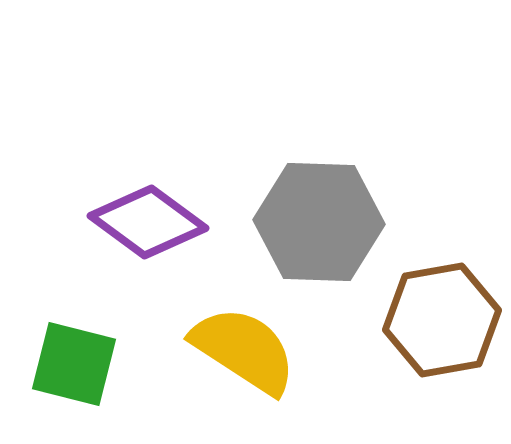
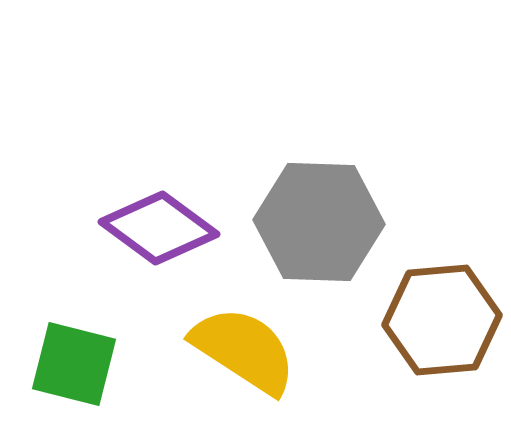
purple diamond: moved 11 px right, 6 px down
brown hexagon: rotated 5 degrees clockwise
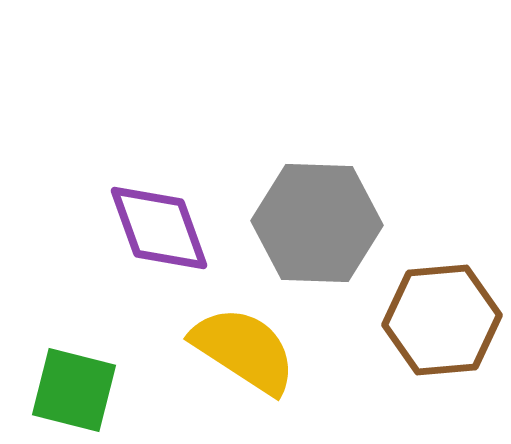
gray hexagon: moved 2 px left, 1 px down
purple diamond: rotated 34 degrees clockwise
green square: moved 26 px down
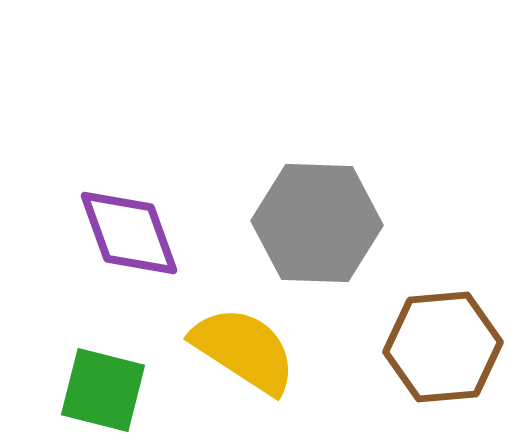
purple diamond: moved 30 px left, 5 px down
brown hexagon: moved 1 px right, 27 px down
green square: moved 29 px right
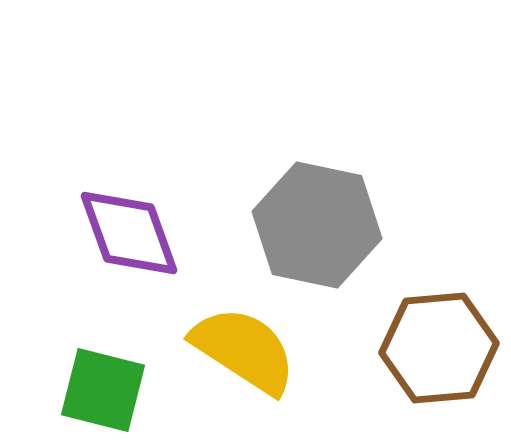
gray hexagon: moved 2 px down; rotated 10 degrees clockwise
brown hexagon: moved 4 px left, 1 px down
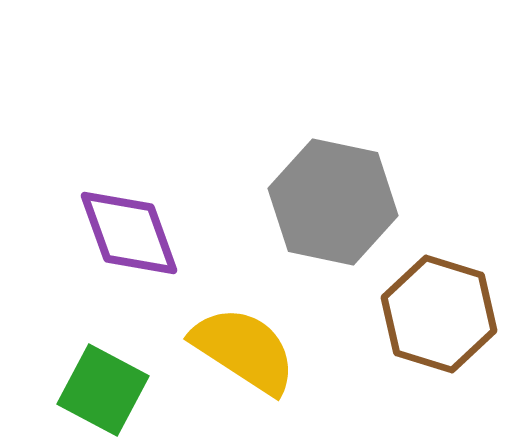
gray hexagon: moved 16 px right, 23 px up
brown hexagon: moved 34 px up; rotated 22 degrees clockwise
green square: rotated 14 degrees clockwise
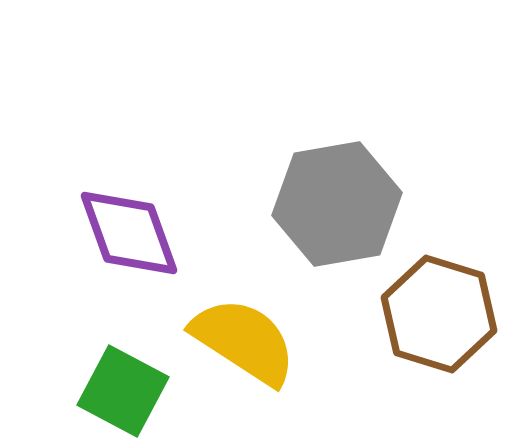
gray hexagon: moved 4 px right, 2 px down; rotated 22 degrees counterclockwise
yellow semicircle: moved 9 px up
green square: moved 20 px right, 1 px down
